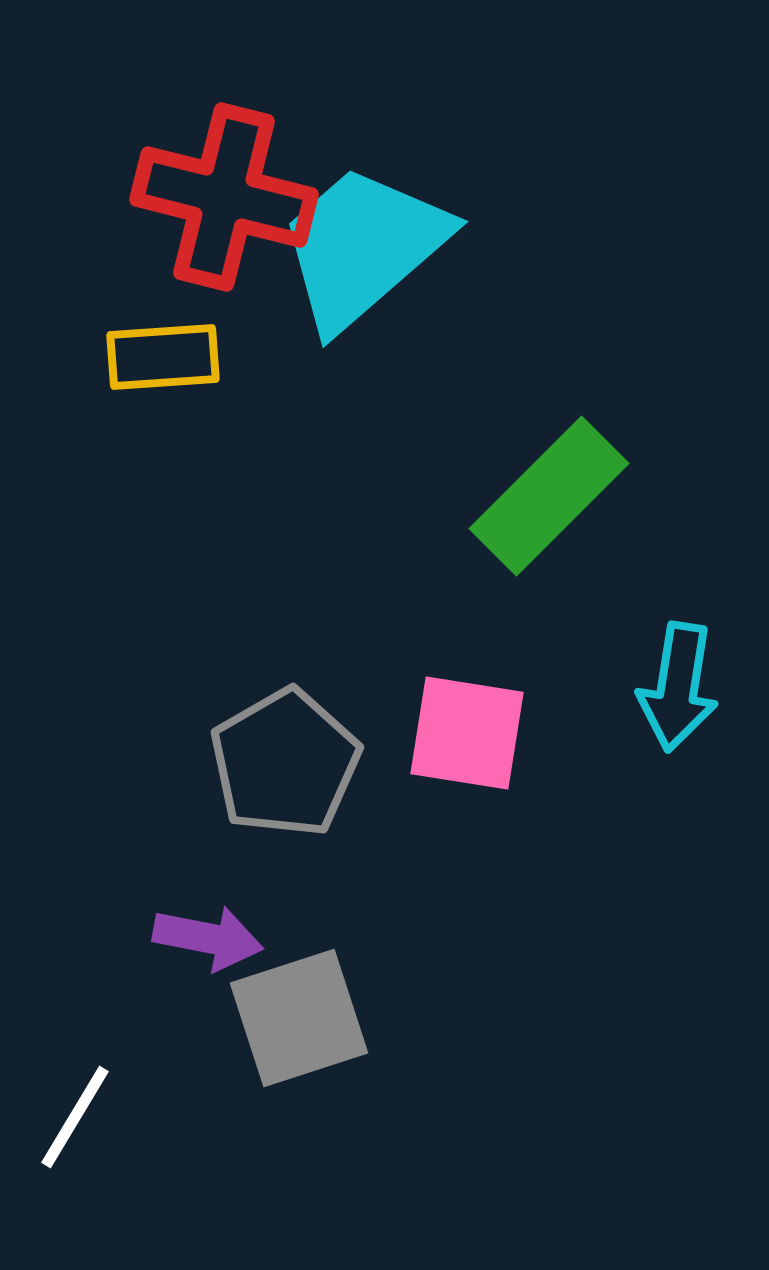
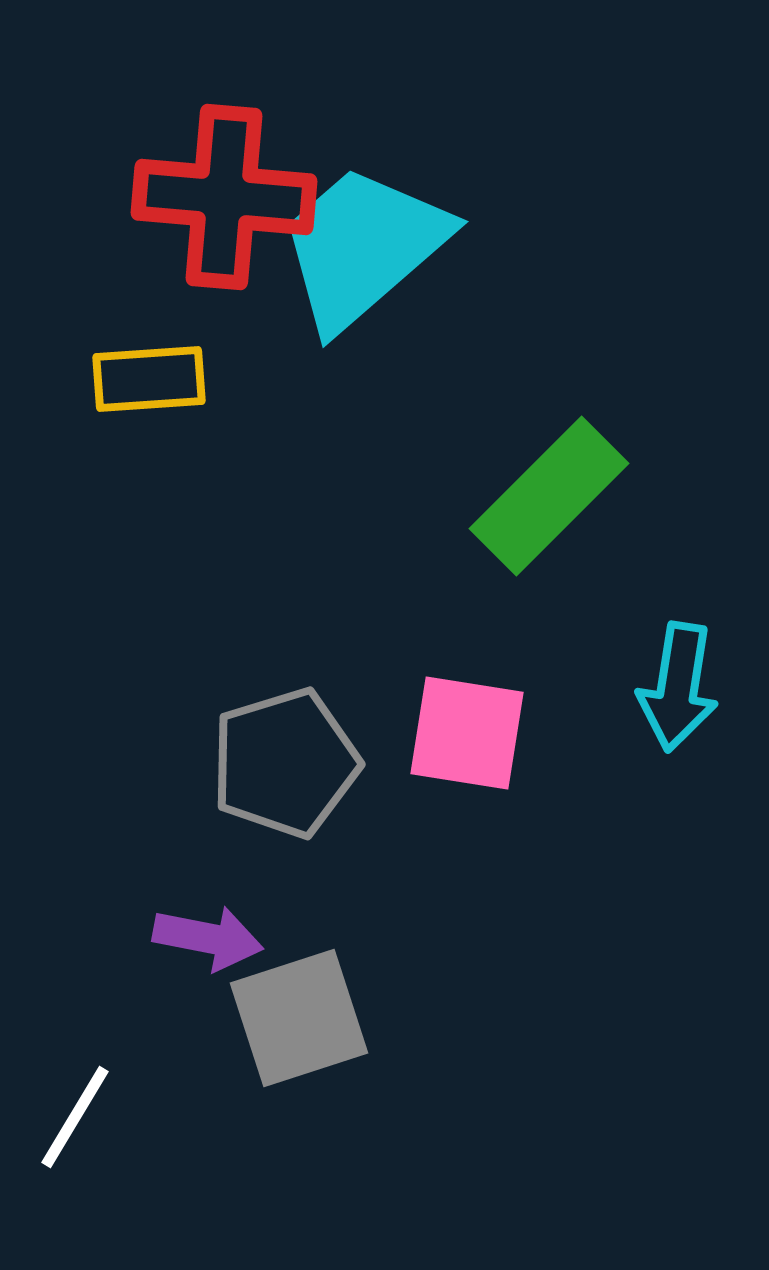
red cross: rotated 9 degrees counterclockwise
yellow rectangle: moved 14 px left, 22 px down
gray pentagon: rotated 13 degrees clockwise
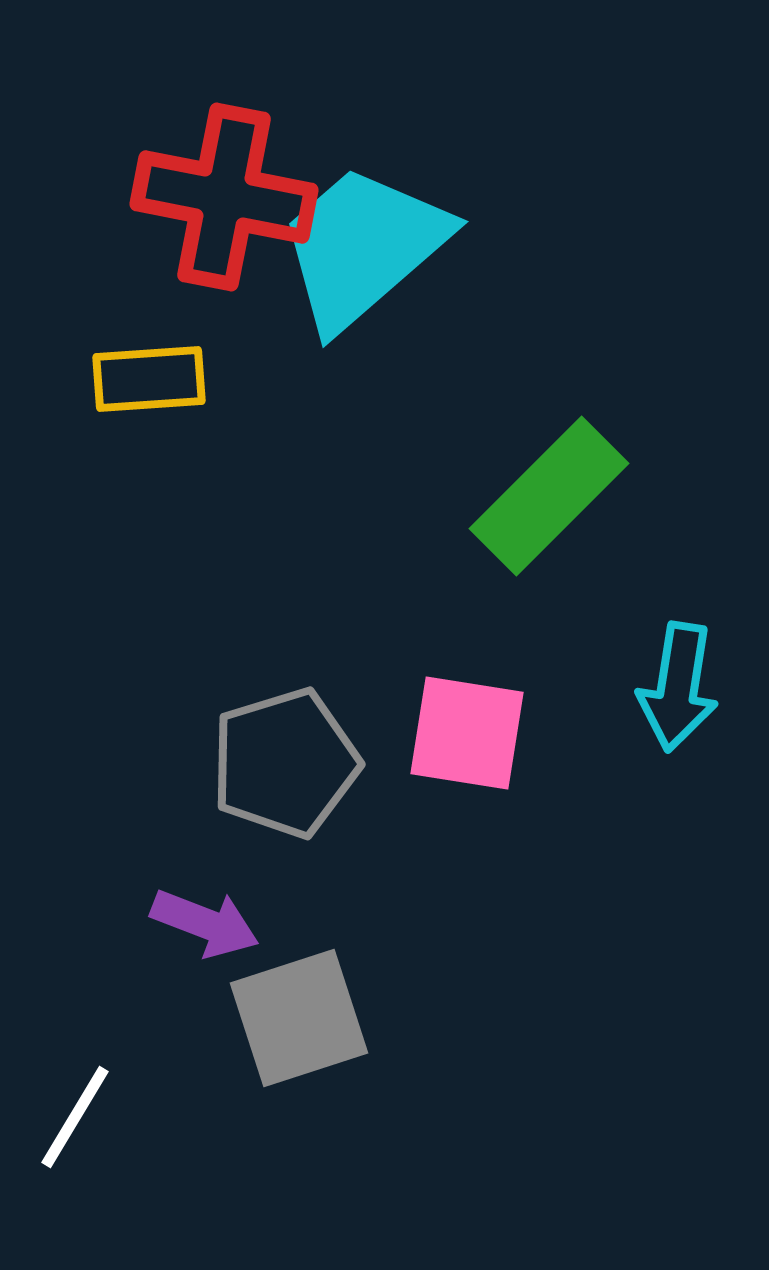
red cross: rotated 6 degrees clockwise
purple arrow: moved 3 px left, 15 px up; rotated 10 degrees clockwise
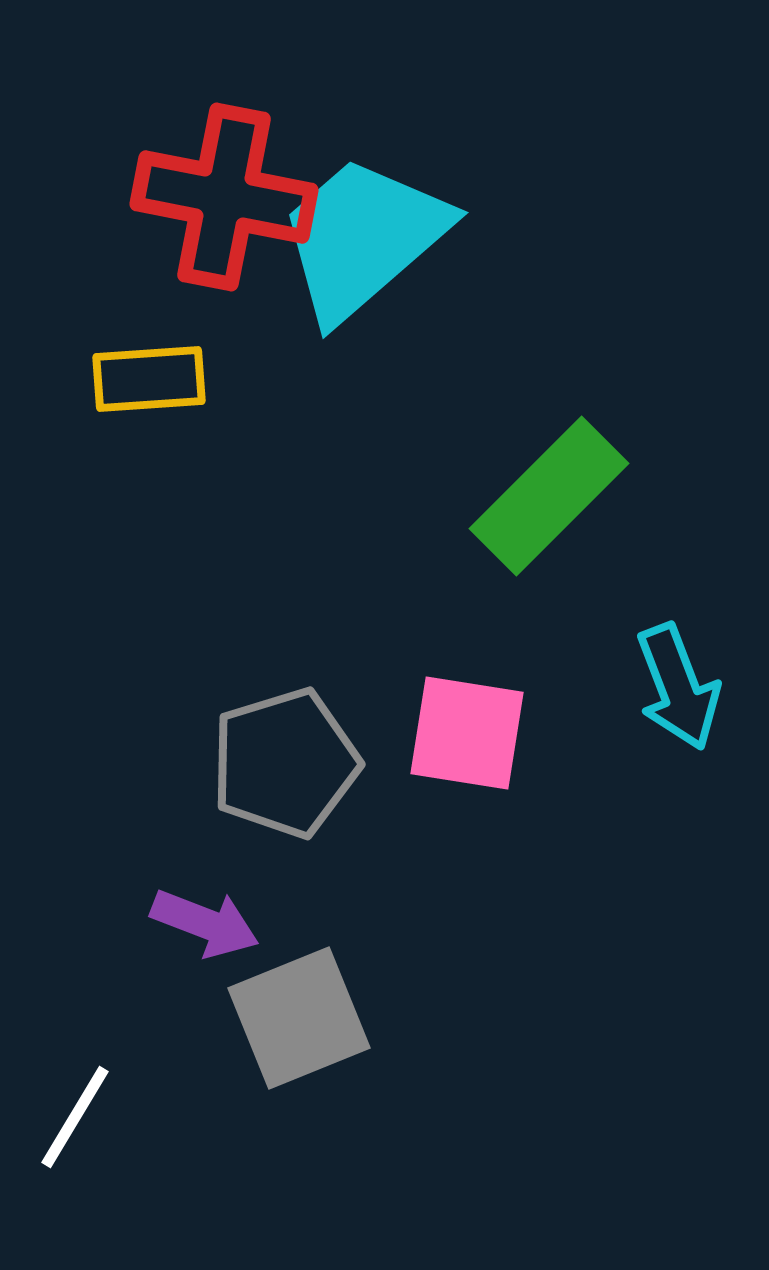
cyan trapezoid: moved 9 px up
cyan arrow: rotated 30 degrees counterclockwise
gray square: rotated 4 degrees counterclockwise
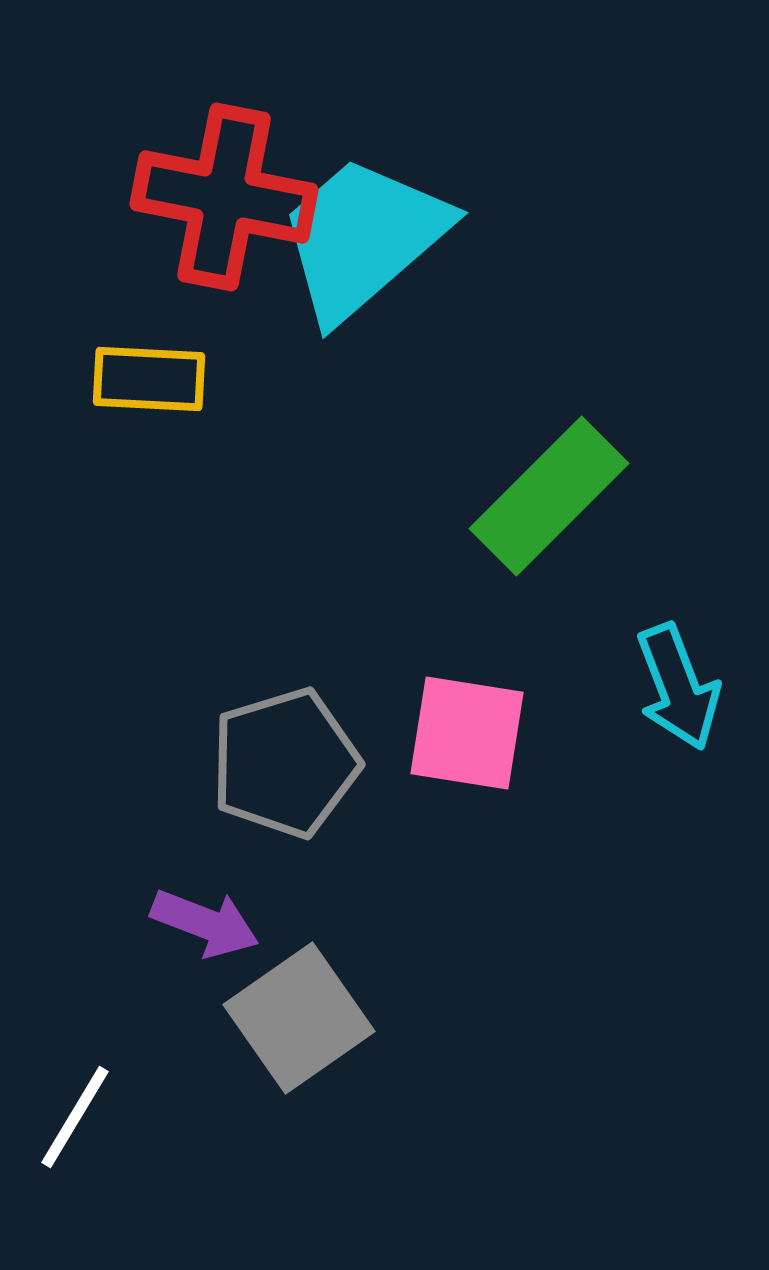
yellow rectangle: rotated 7 degrees clockwise
gray square: rotated 13 degrees counterclockwise
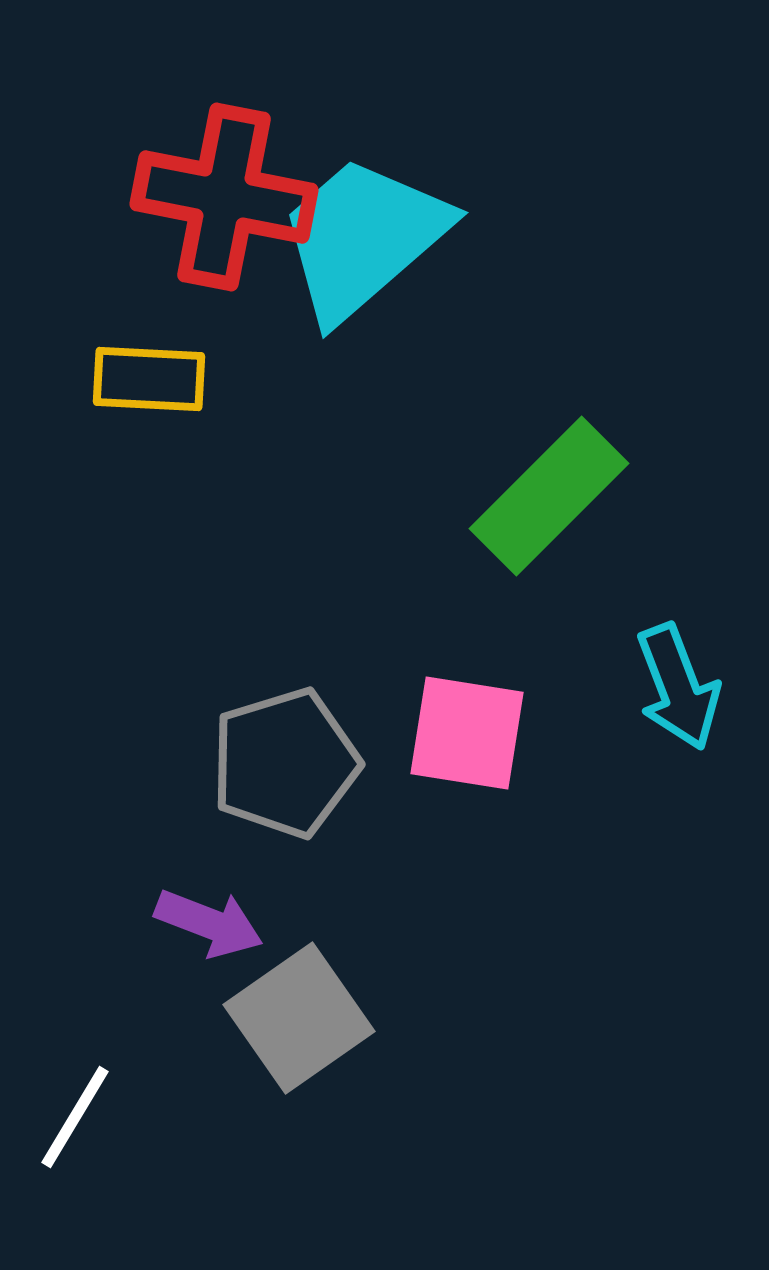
purple arrow: moved 4 px right
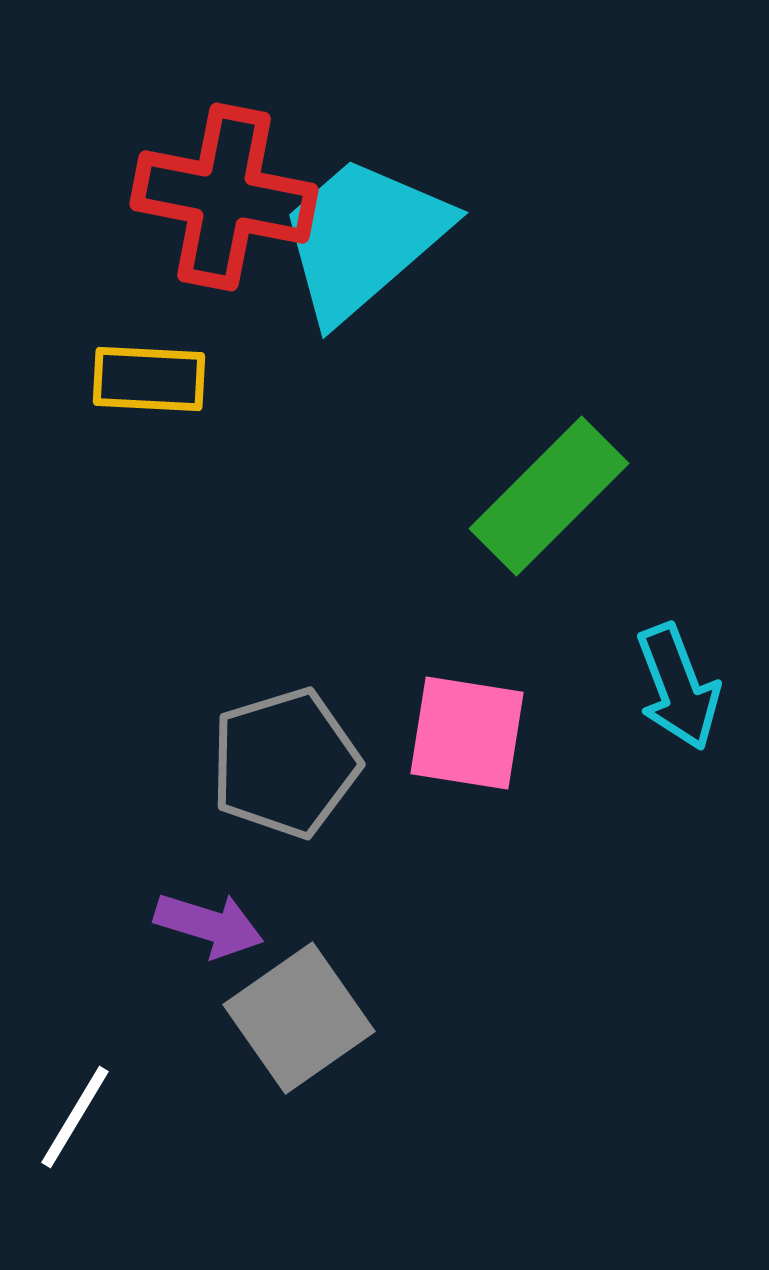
purple arrow: moved 2 px down; rotated 4 degrees counterclockwise
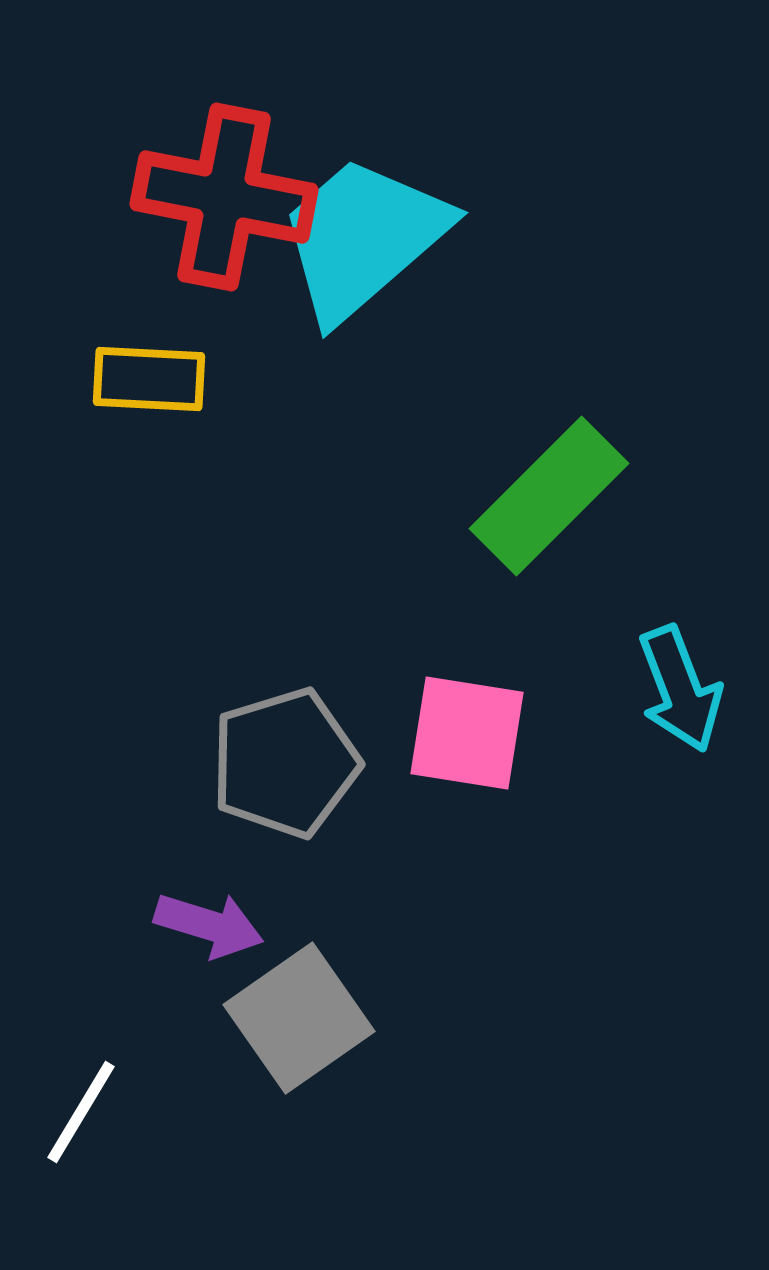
cyan arrow: moved 2 px right, 2 px down
white line: moved 6 px right, 5 px up
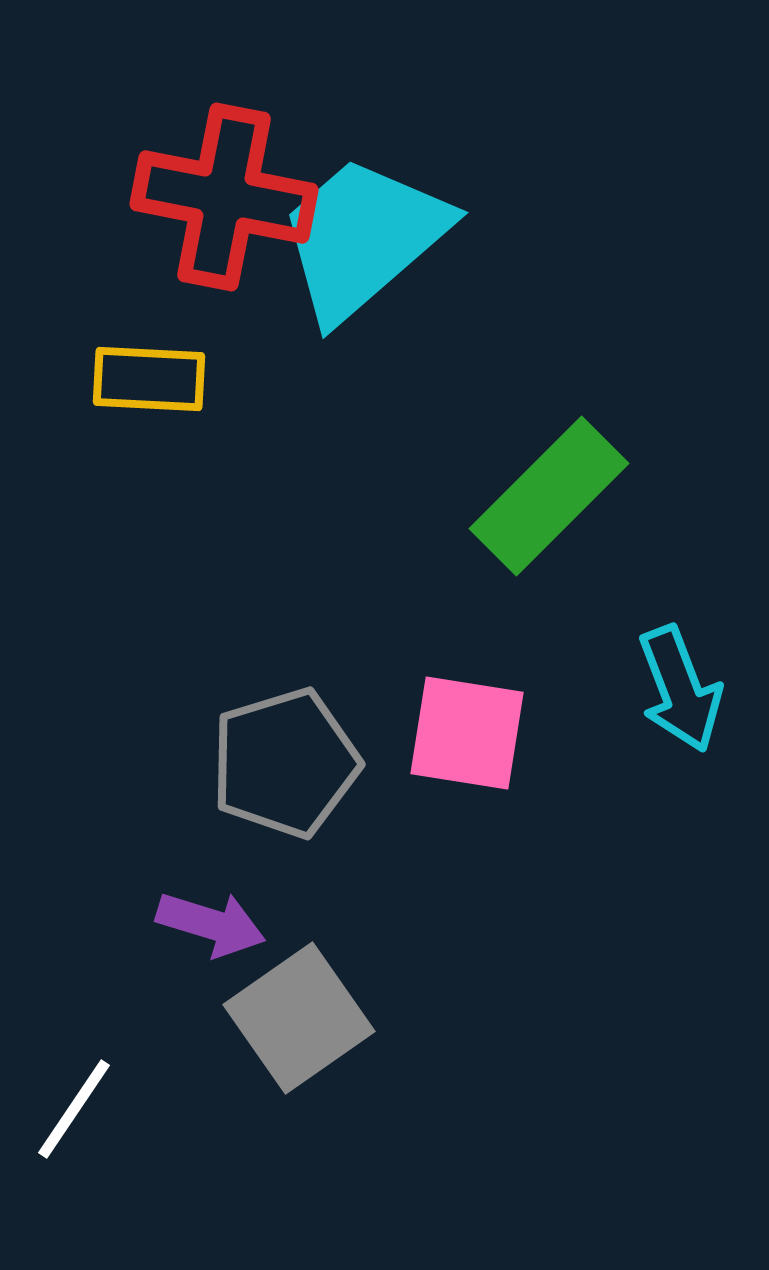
purple arrow: moved 2 px right, 1 px up
white line: moved 7 px left, 3 px up; rotated 3 degrees clockwise
